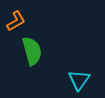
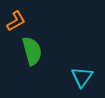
cyan triangle: moved 3 px right, 3 px up
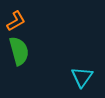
green semicircle: moved 13 px left
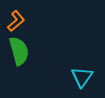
orange L-shape: rotated 10 degrees counterclockwise
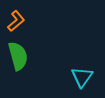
green semicircle: moved 1 px left, 5 px down
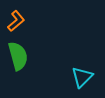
cyan triangle: rotated 10 degrees clockwise
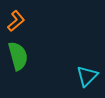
cyan triangle: moved 5 px right, 1 px up
